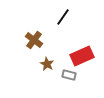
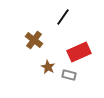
red rectangle: moved 3 px left, 4 px up
brown star: moved 1 px right, 3 px down
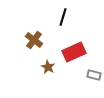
black line: rotated 18 degrees counterclockwise
red rectangle: moved 5 px left
gray rectangle: moved 25 px right
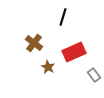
brown cross: moved 3 px down
gray rectangle: rotated 40 degrees clockwise
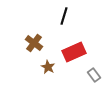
black line: moved 1 px right, 1 px up
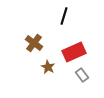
gray rectangle: moved 12 px left
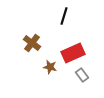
brown cross: moved 2 px left
red rectangle: moved 1 px left, 1 px down
brown star: moved 2 px right; rotated 16 degrees counterclockwise
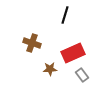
black line: moved 1 px right, 1 px up
brown cross: rotated 18 degrees counterclockwise
brown star: moved 2 px down; rotated 16 degrees counterclockwise
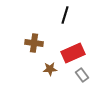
brown cross: moved 2 px right; rotated 12 degrees counterclockwise
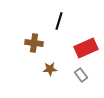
black line: moved 6 px left, 6 px down
red rectangle: moved 13 px right, 5 px up
gray rectangle: moved 1 px left
